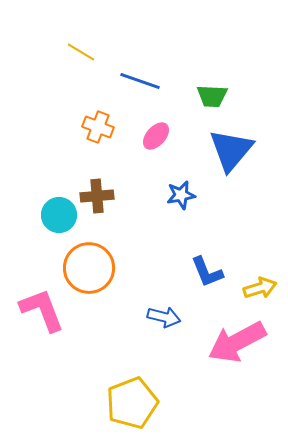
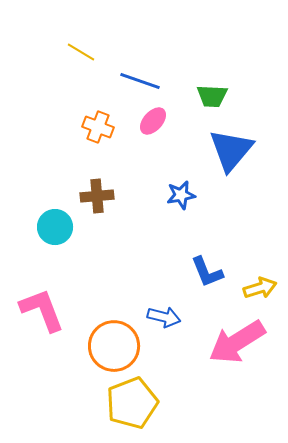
pink ellipse: moved 3 px left, 15 px up
cyan circle: moved 4 px left, 12 px down
orange circle: moved 25 px right, 78 px down
pink arrow: rotated 4 degrees counterclockwise
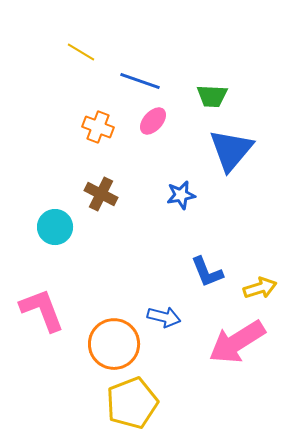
brown cross: moved 4 px right, 2 px up; rotated 32 degrees clockwise
orange circle: moved 2 px up
